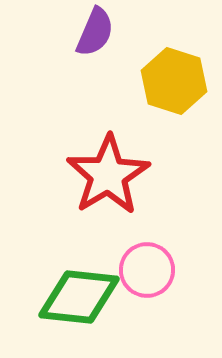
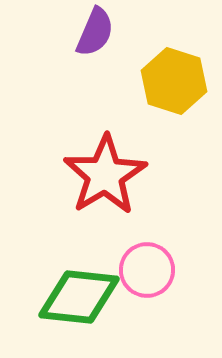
red star: moved 3 px left
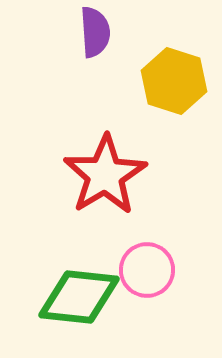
purple semicircle: rotated 27 degrees counterclockwise
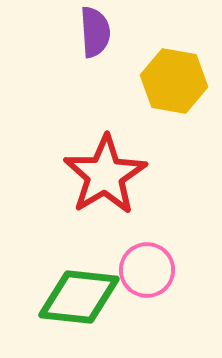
yellow hexagon: rotated 8 degrees counterclockwise
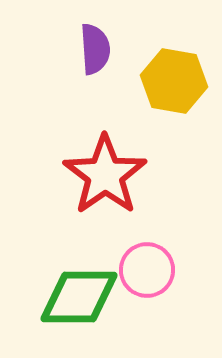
purple semicircle: moved 17 px down
red star: rotated 4 degrees counterclockwise
green diamond: rotated 6 degrees counterclockwise
